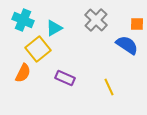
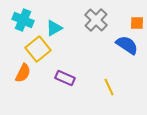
orange square: moved 1 px up
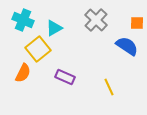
blue semicircle: moved 1 px down
purple rectangle: moved 1 px up
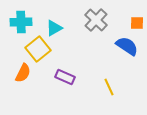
cyan cross: moved 2 px left, 2 px down; rotated 25 degrees counterclockwise
